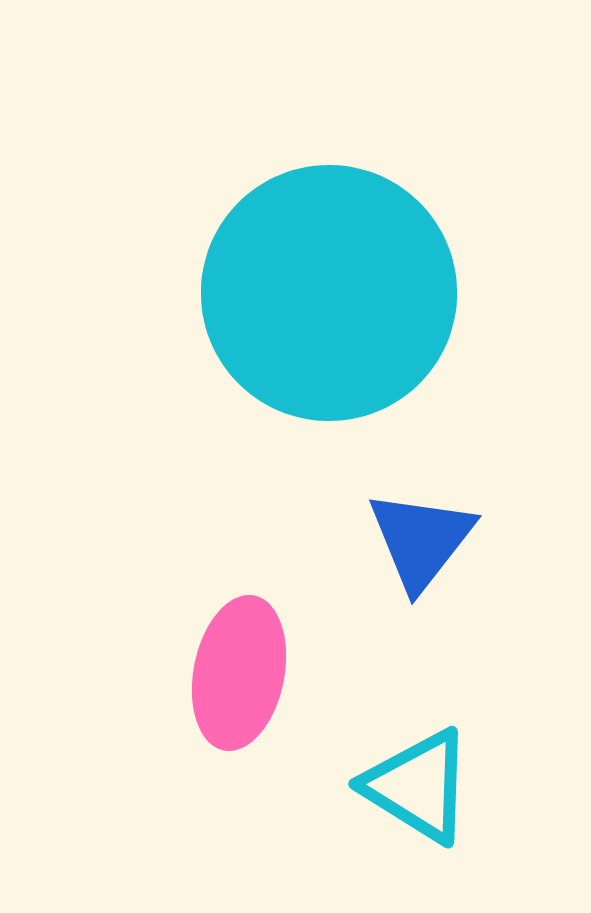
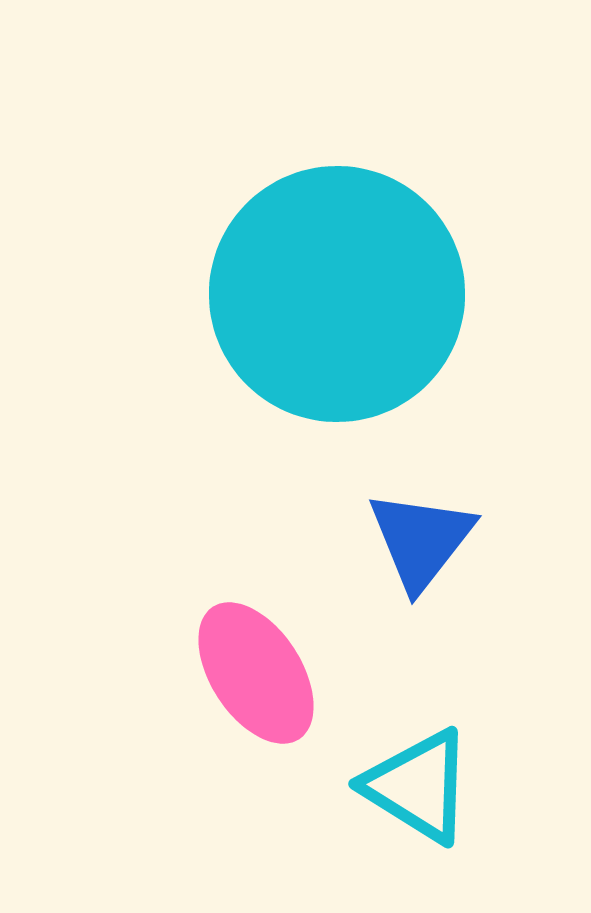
cyan circle: moved 8 px right, 1 px down
pink ellipse: moved 17 px right; rotated 44 degrees counterclockwise
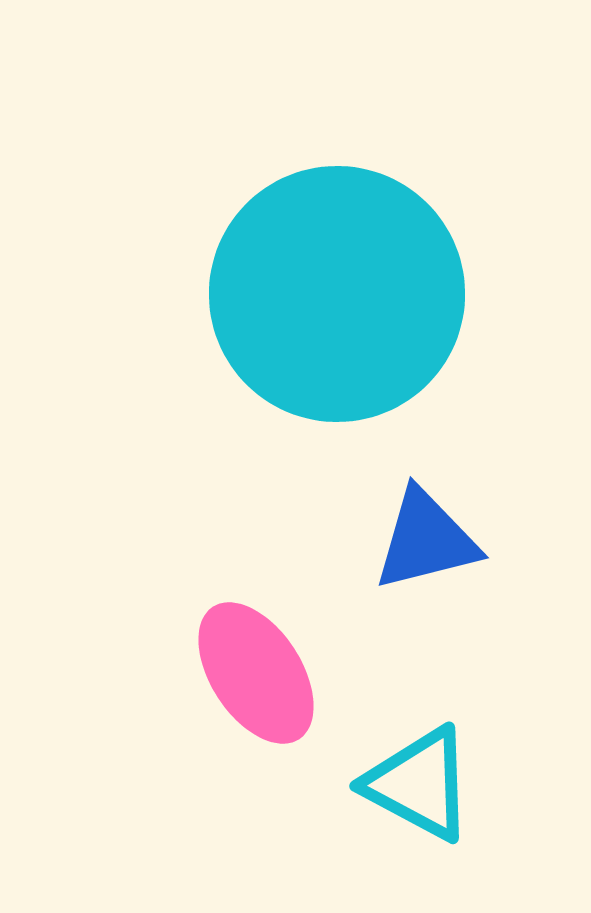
blue triangle: moved 5 px right; rotated 38 degrees clockwise
cyan triangle: moved 1 px right, 2 px up; rotated 4 degrees counterclockwise
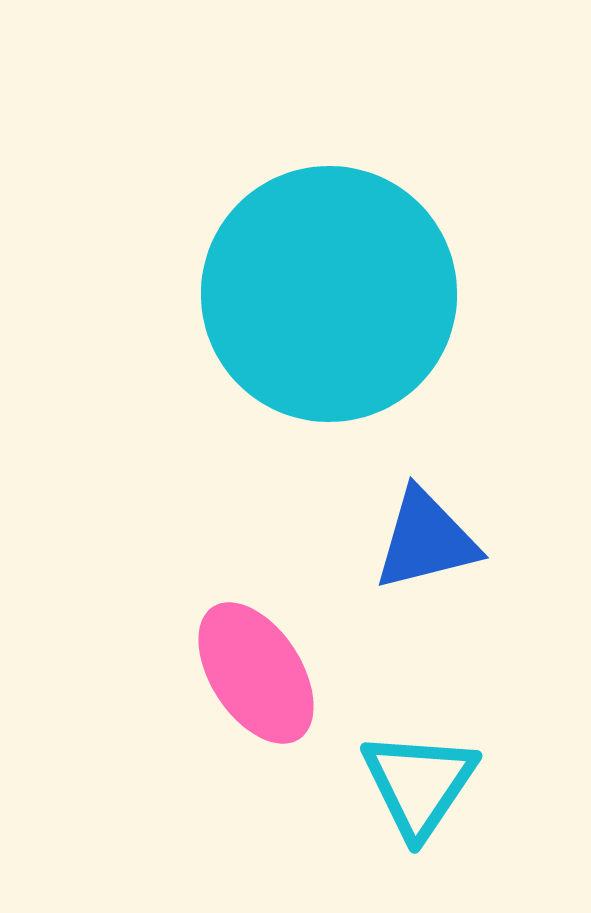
cyan circle: moved 8 px left
cyan triangle: rotated 36 degrees clockwise
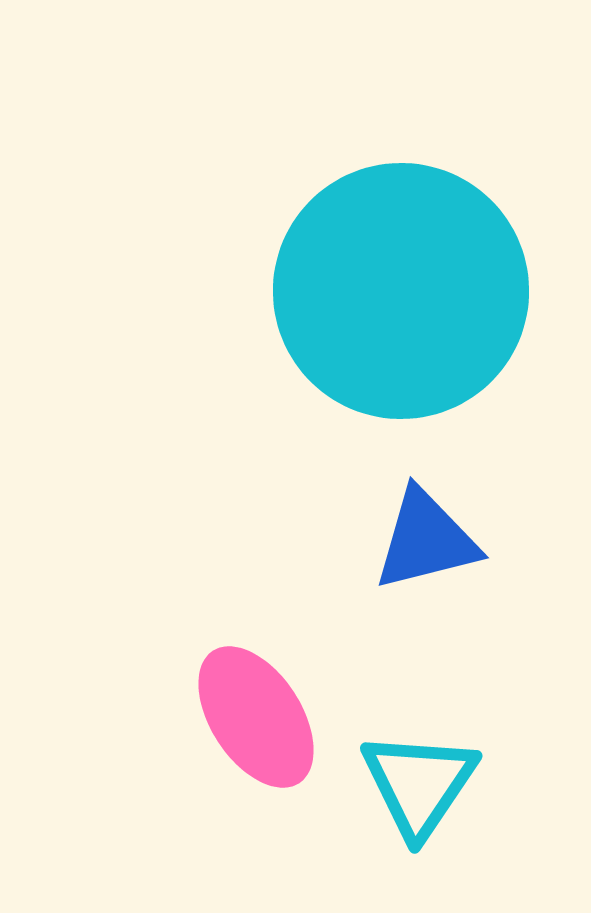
cyan circle: moved 72 px right, 3 px up
pink ellipse: moved 44 px down
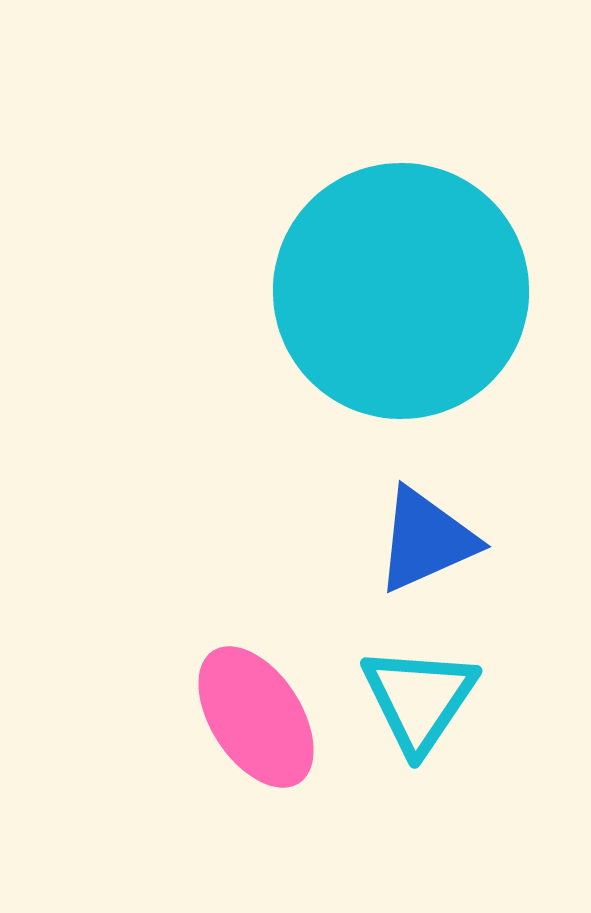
blue triangle: rotated 10 degrees counterclockwise
cyan triangle: moved 85 px up
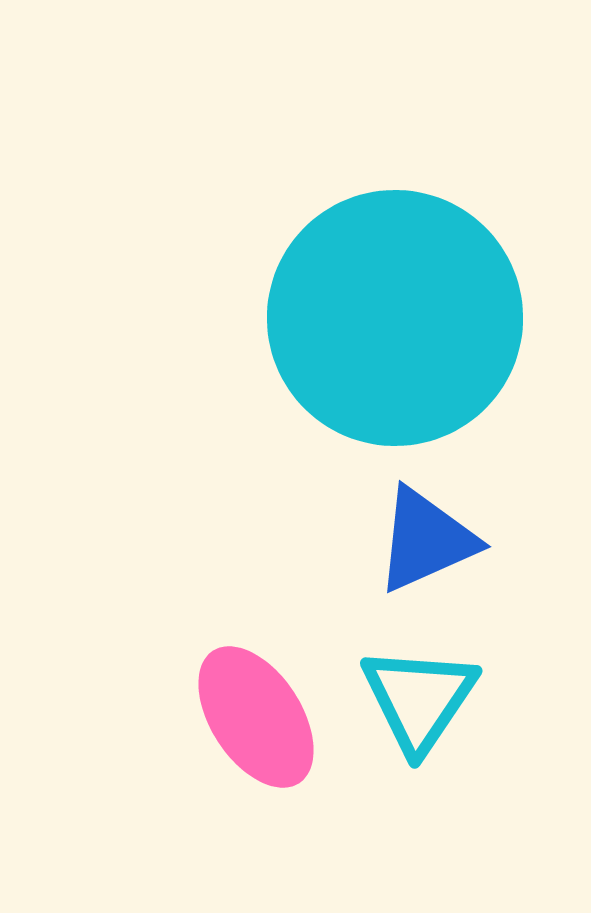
cyan circle: moved 6 px left, 27 px down
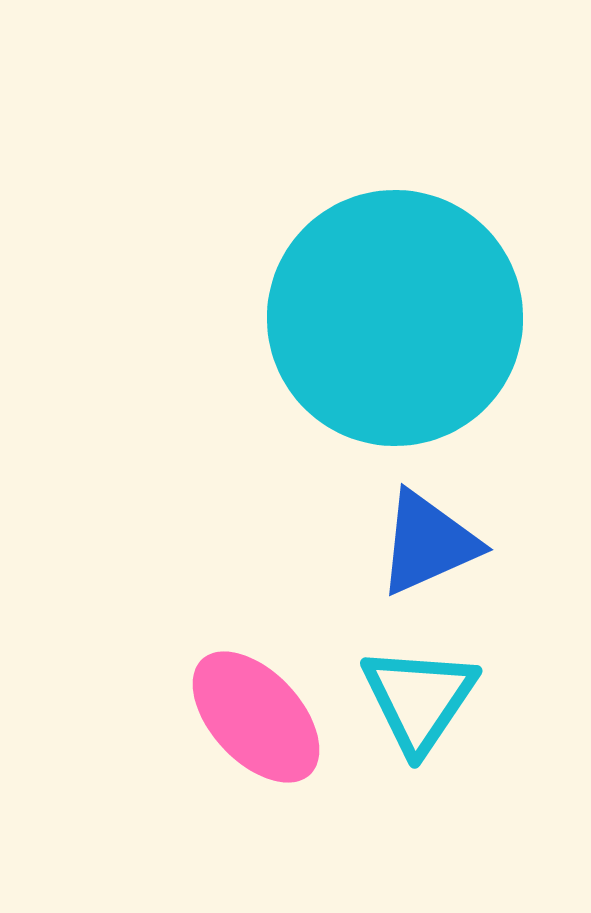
blue triangle: moved 2 px right, 3 px down
pink ellipse: rotated 10 degrees counterclockwise
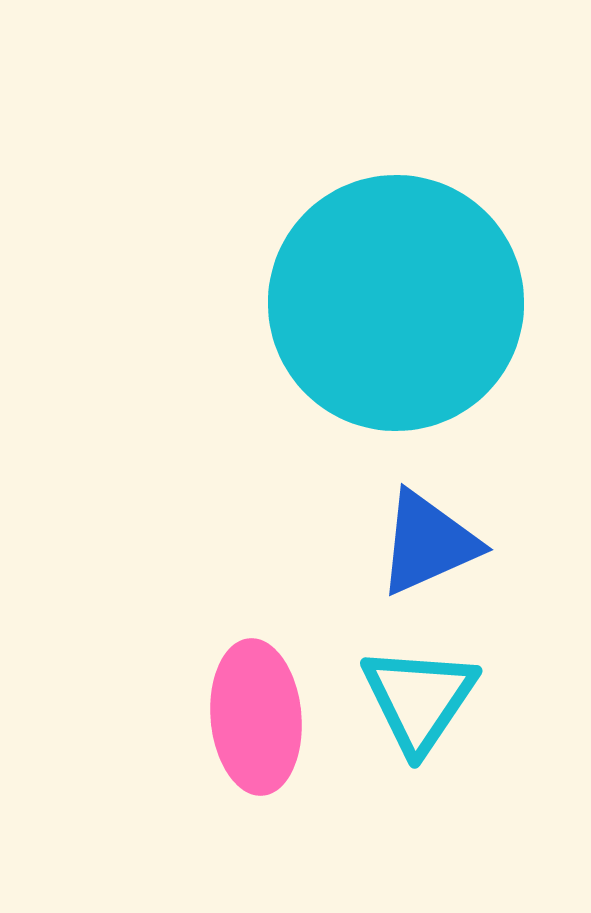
cyan circle: moved 1 px right, 15 px up
pink ellipse: rotated 38 degrees clockwise
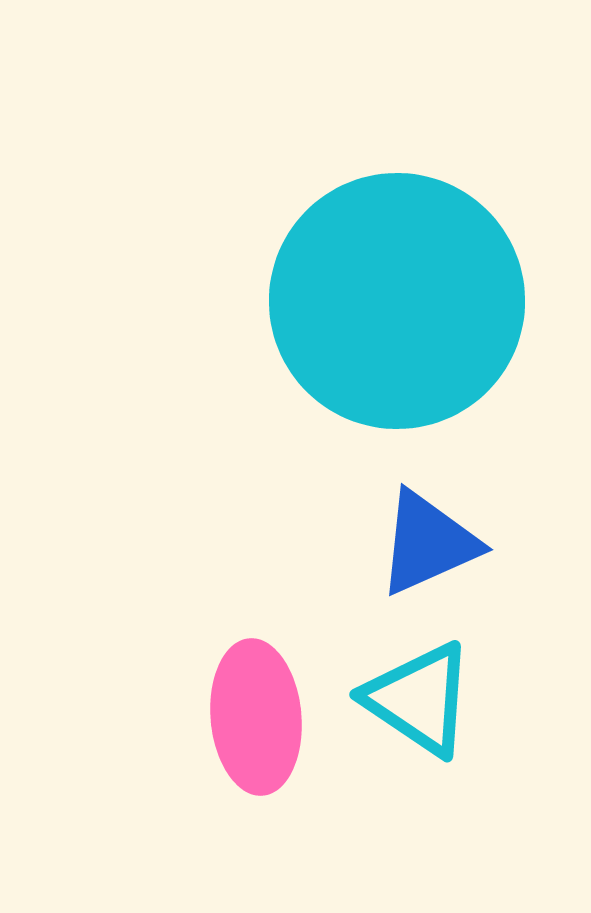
cyan circle: moved 1 px right, 2 px up
cyan triangle: rotated 30 degrees counterclockwise
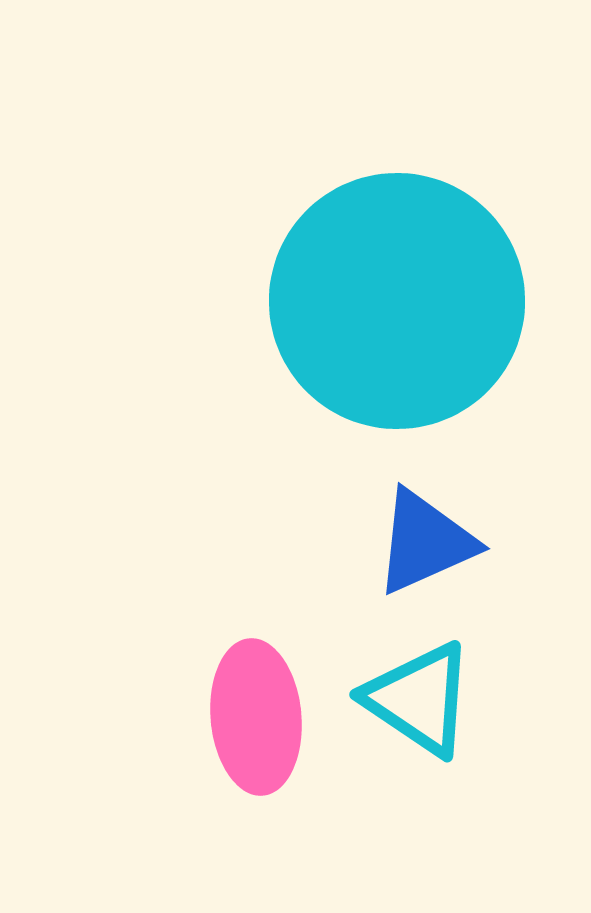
blue triangle: moved 3 px left, 1 px up
